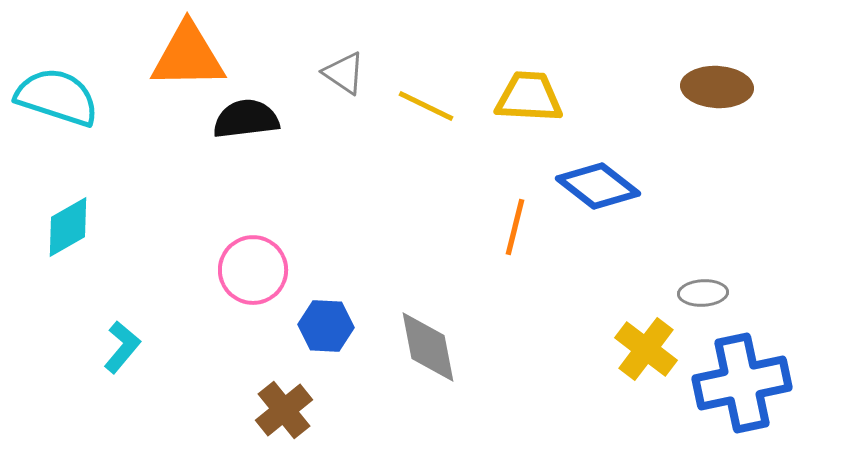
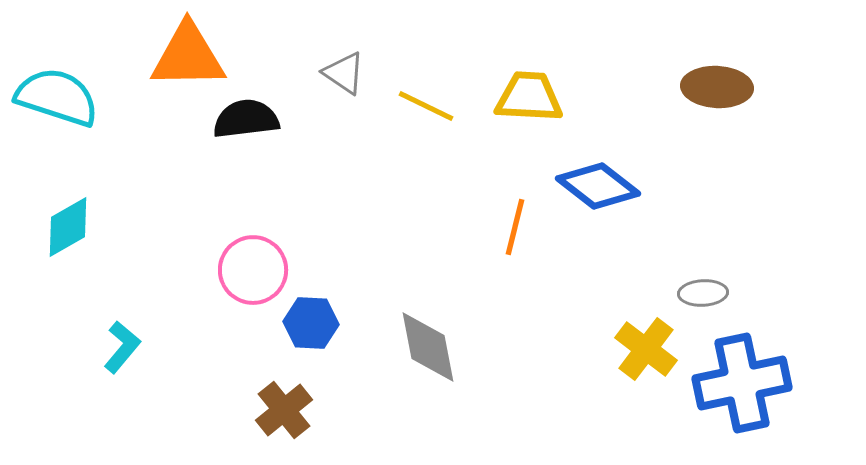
blue hexagon: moved 15 px left, 3 px up
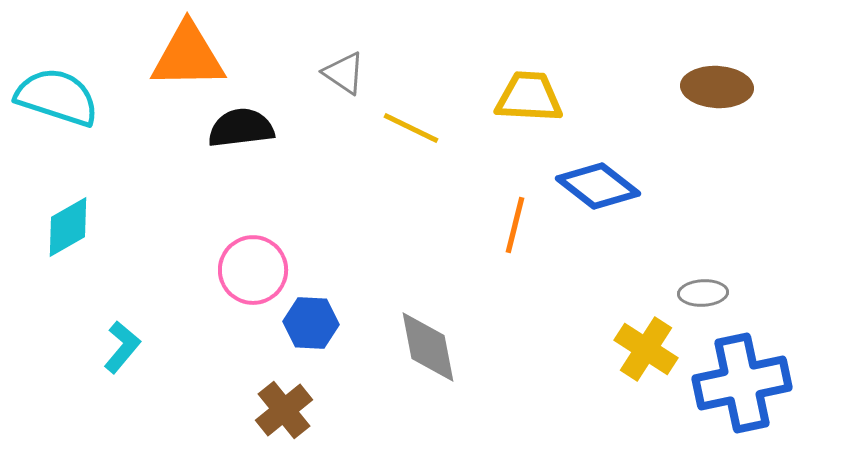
yellow line: moved 15 px left, 22 px down
black semicircle: moved 5 px left, 9 px down
orange line: moved 2 px up
yellow cross: rotated 4 degrees counterclockwise
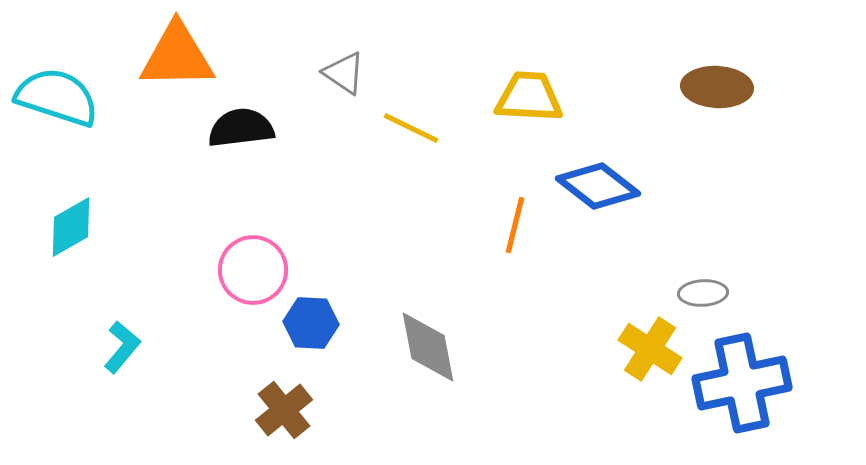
orange triangle: moved 11 px left
cyan diamond: moved 3 px right
yellow cross: moved 4 px right
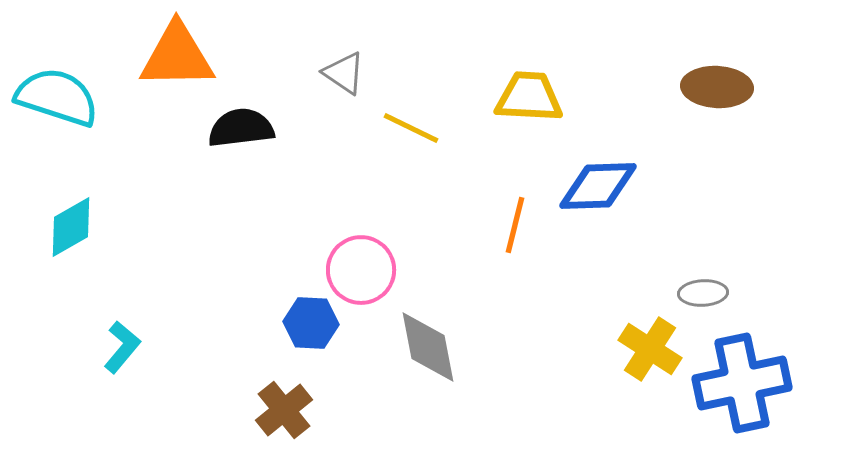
blue diamond: rotated 40 degrees counterclockwise
pink circle: moved 108 px right
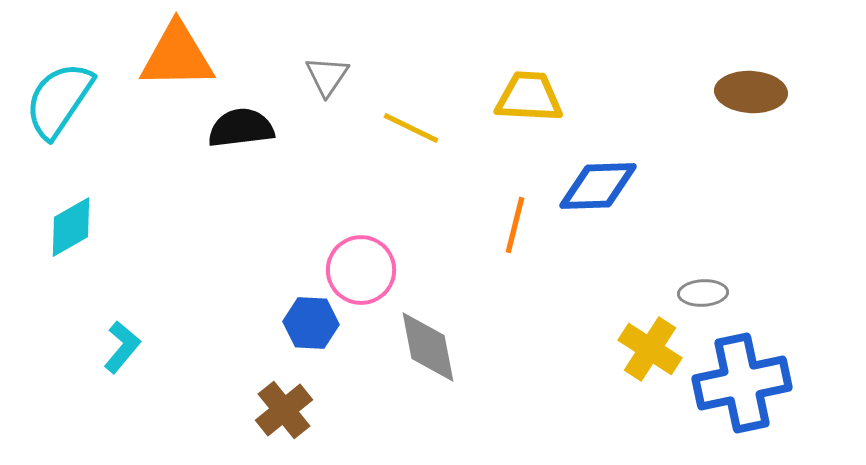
gray triangle: moved 17 px left, 3 px down; rotated 30 degrees clockwise
brown ellipse: moved 34 px right, 5 px down
cyan semicircle: moved 2 px right, 3 px down; rotated 74 degrees counterclockwise
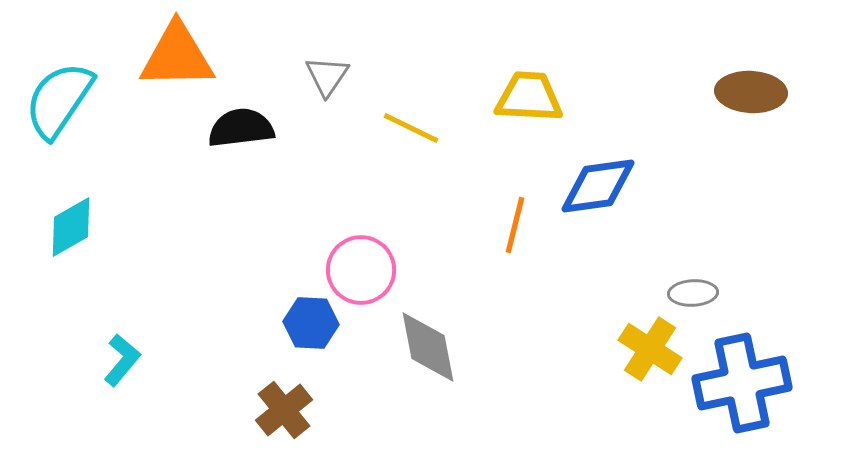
blue diamond: rotated 6 degrees counterclockwise
gray ellipse: moved 10 px left
cyan L-shape: moved 13 px down
